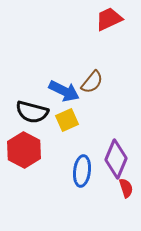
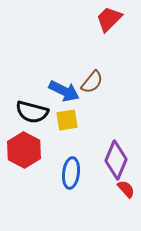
red trapezoid: rotated 20 degrees counterclockwise
yellow square: rotated 15 degrees clockwise
purple diamond: moved 1 px down
blue ellipse: moved 11 px left, 2 px down
red semicircle: moved 1 px down; rotated 24 degrees counterclockwise
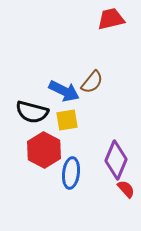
red trapezoid: moved 2 px right; rotated 32 degrees clockwise
red hexagon: moved 20 px right
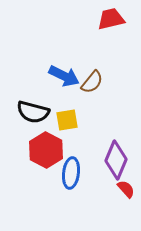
blue arrow: moved 15 px up
black semicircle: moved 1 px right
red hexagon: moved 2 px right
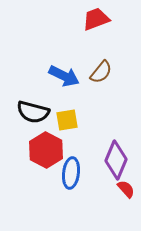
red trapezoid: moved 15 px left; rotated 8 degrees counterclockwise
brown semicircle: moved 9 px right, 10 px up
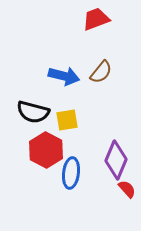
blue arrow: rotated 12 degrees counterclockwise
red semicircle: moved 1 px right
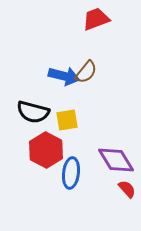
brown semicircle: moved 15 px left
purple diamond: rotated 54 degrees counterclockwise
